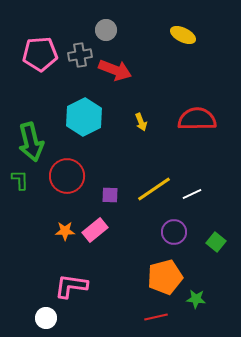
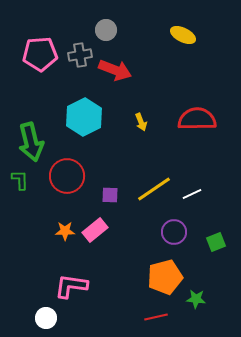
green square: rotated 30 degrees clockwise
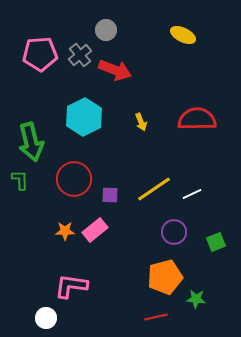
gray cross: rotated 30 degrees counterclockwise
red circle: moved 7 px right, 3 px down
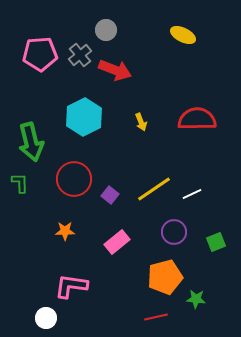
green L-shape: moved 3 px down
purple square: rotated 36 degrees clockwise
pink rectangle: moved 22 px right, 12 px down
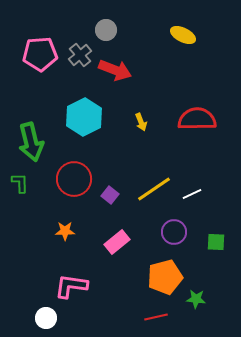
green square: rotated 24 degrees clockwise
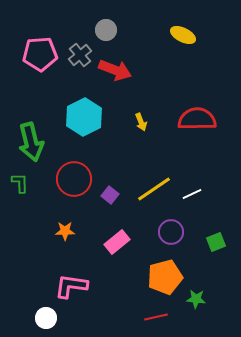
purple circle: moved 3 px left
green square: rotated 24 degrees counterclockwise
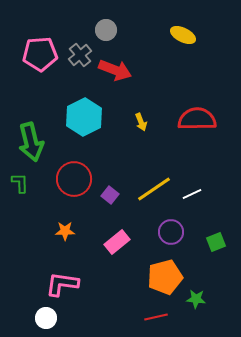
pink L-shape: moved 9 px left, 2 px up
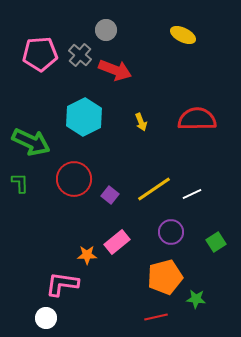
gray cross: rotated 10 degrees counterclockwise
green arrow: rotated 51 degrees counterclockwise
orange star: moved 22 px right, 24 px down
green square: rotated 12 degrees counterclockwise
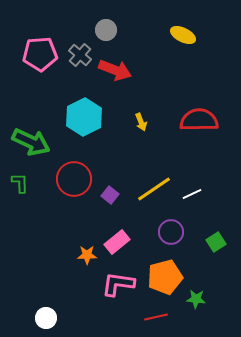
red semicircle: moved 2 px right, 1 px down
pink L-shape: moved 56 px right
